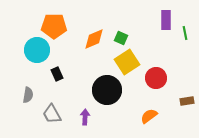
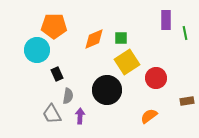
green square: rotated 24 degrees counterclockwise
gray semicircle: moved 40 px right, 1 px down
purple arrow: moved 5 px left, 1 px up
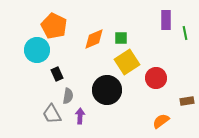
orange pentagon: rotated 25 degrees clockwise
orange semicircle: moved 12 px right, 5 px down
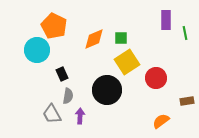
black rectangle: moved 5 px right
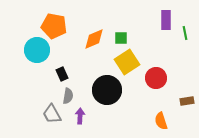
orange pentagon: rotated 15 degrees counterclockwise
orange semicircle: rotated 72 degrees counterclockwise
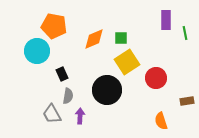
cyan circle: moved 1 px down
